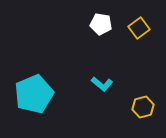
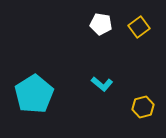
yellow square: moved 1 px up
cyan pentagon: rotated 9 degrees counterclockwise
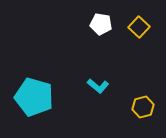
yellow square: rotated 10 degrees counterclockwise
cyan L-shape: moved 4 px left, 2 px down
cyan pentagon: moved 3 px down; rotated 24 degrees counterclockwise
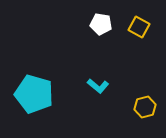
yellow square: rotated 15 degrees counterclockwise
cyan pentagon: moved 3 px up
yellow hexagon: moved 2 px right
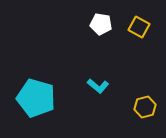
cyan pentagon: moved 2 px right, 4 px down
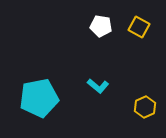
white pentagon: moved 2 px down
cyan pentagon: moved 3 px right; rotated 27 degrees counterclockwise
yellow hexagon: rotated 10 degrees counterclockwise
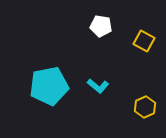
yellow square: moved 5 px right, 14 px down
cyan pentagon: moved 10 px right, 12 px up
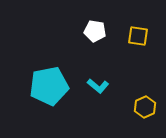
white pentagon: moved 6 px left, 5 px down
yellow square: moved 6 px left, 5 px up; rotated 20 degrees counterclockwise
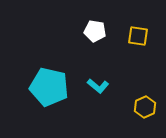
cyan pentagon: moved 1 px down; rotated 24 degrees clockwise
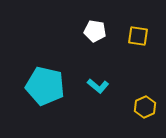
cyan pentagon: moved 4 px left, 1 px up
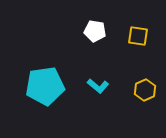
cyan pentagon: rotated 21 degrees counterclockwise
yellow hexagon: moved 17 px up
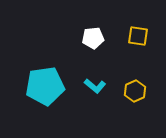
white pentagon: moved 2 px left, 7 px down; rotated 15 degrees counterclockwise
cyan L-shape: moved 3 px left
yellow hexagon: moved 10 px left, 1 px down
